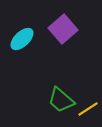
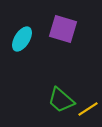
purple square: rotated 32 degrees counterclockwise
cyan ellipse: rotated 15 degrees counterclockwise
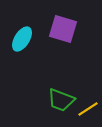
green trapezoid: rotated 20 degrees counterclockwise
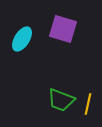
yellow line: moved 5 px up; rotated 45 degrees counterclockwise
